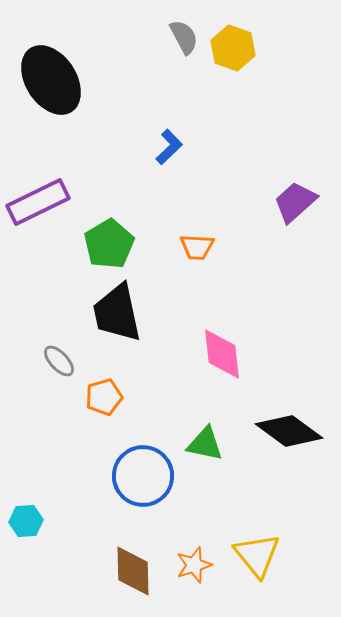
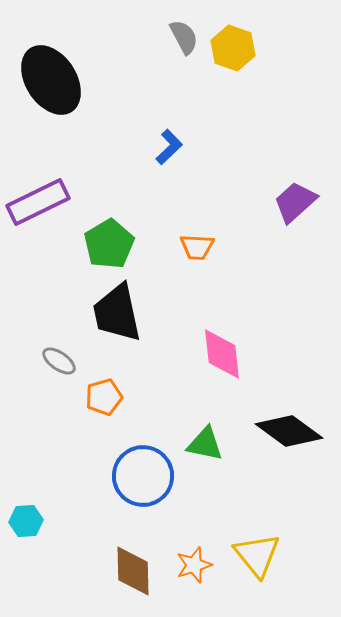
gray ellipse: rotated 12 degrees counterclockwise
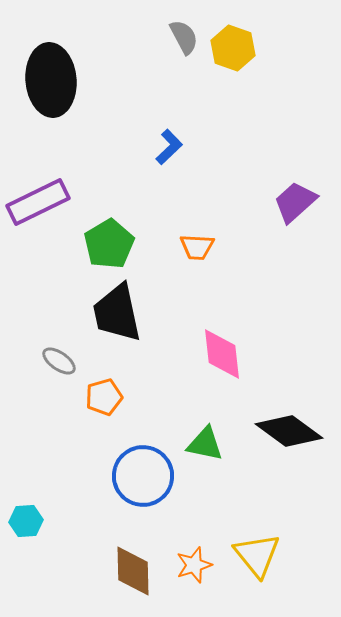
black ellipse: rotated 28 degrees clockwise
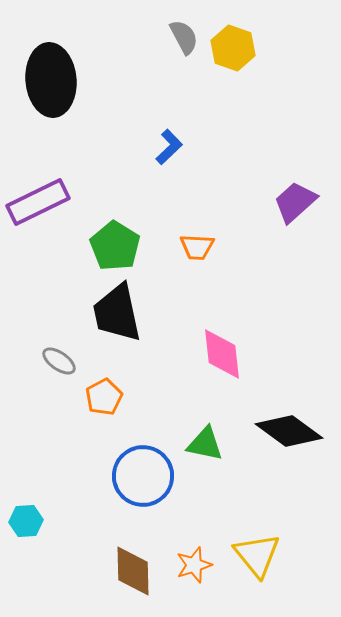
green pentagon: moved 6 px right, 2 px down; rotated 9 degrees counterclockwise
orange pentagon: rotated 12 degrees counterclockwise
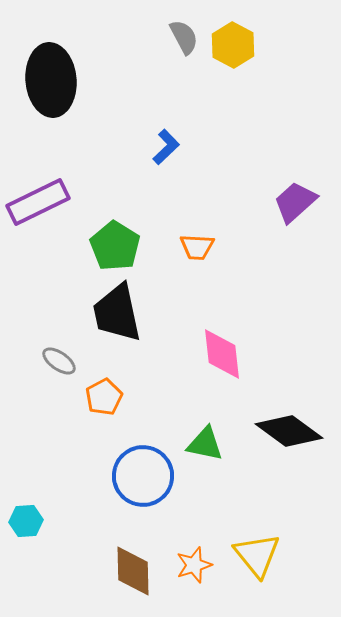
yellow hexagon: moved 3 px up; rotated 9 degrees clockwise
blue L-shape: moved 3 px left
